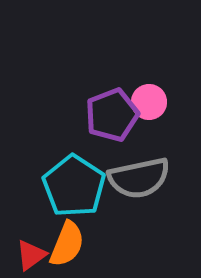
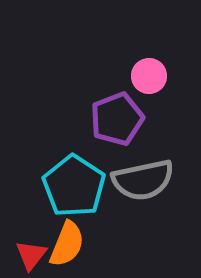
pink circle: moved 26 px up
purple pentagon: moved 5 px right, 4 px down
gray semicircle: moved 4 px right, 2 px down
red triangle: rotated 16 degrees counterclockwise
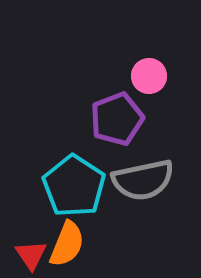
red triangle: rotated 12 degrees counterclockwise
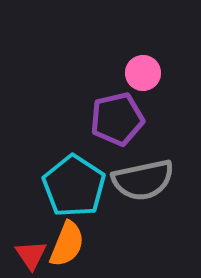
pink circle: moved 6 px left, 3 px up
purple pentagon: rotated 8 degrees clockwise
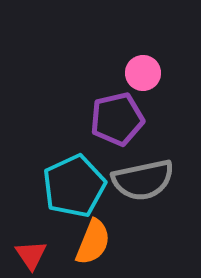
cyan pentagon: rotated 14 degrees clockwise
orange semicircle: moved 26 px right, 2 px up
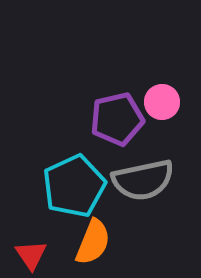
pink circle: moved 19 px right, 29 px down
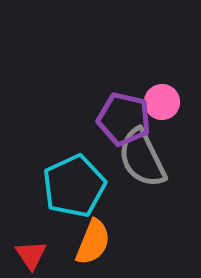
purple pentagon: moved 7 px right; rotated 26 degrees clockwise
gray semicircle: moved 1 px left, 22 px up; rotated 76 degrees clockwise
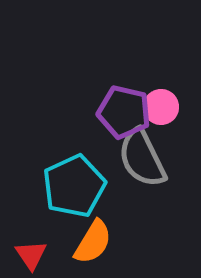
pink circle: moved 1 px left, 5 px down
purple pentagon: moved 7 px up
orange semicircle: rotated 9 degrees clockwise
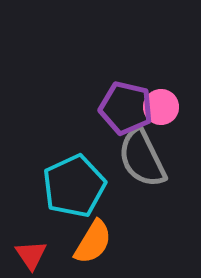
purple pentagon: moved 2 px right, 4 px up
